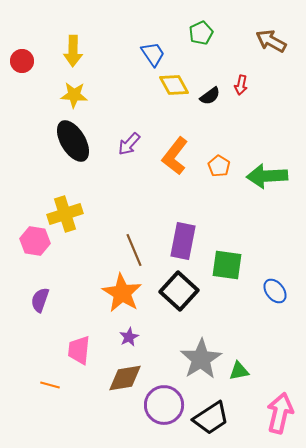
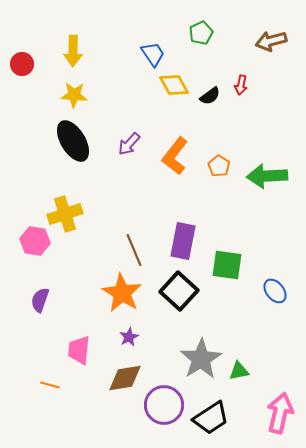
brown arrow: rotated 44 degrees counterclockwise
red circle: moved 3 px down
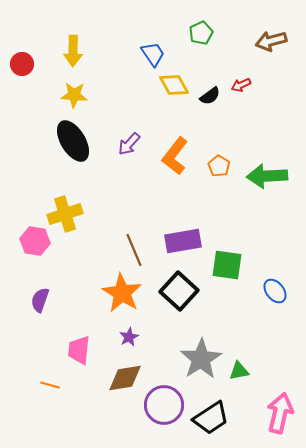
red arrow: rotated 54 degrees clockwise
purple rectangle: rotated 69 degrees clockwise
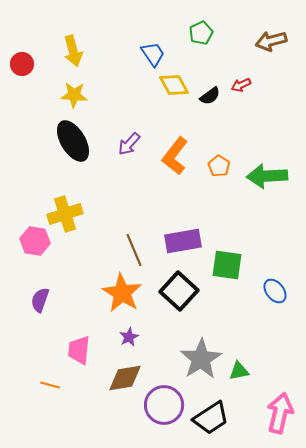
yellow arrow: rotated 16 degrees counterclockwise
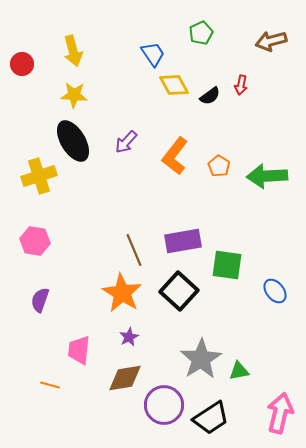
red arrow: rotated 54 degrees counterclockwise
purple arrow: moved 3 px left, 2 px up
yellow cross: moved 26 px left, 38 px up
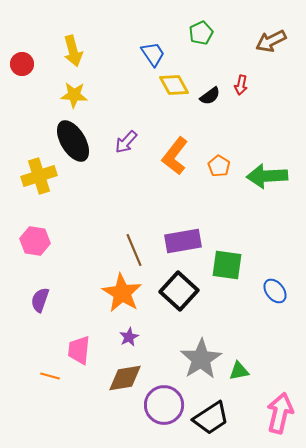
brown arrow: rotated 12 degrees counterclockwise
orange line: moved 9 px up
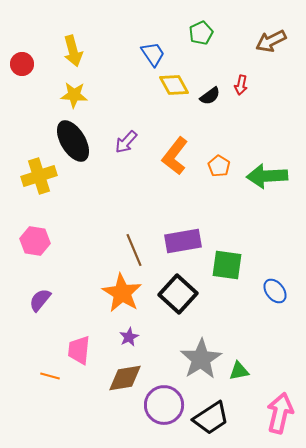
black square: moved 1 px left, 3 px down
purple semicircle: rotated 20 degrees clockwise
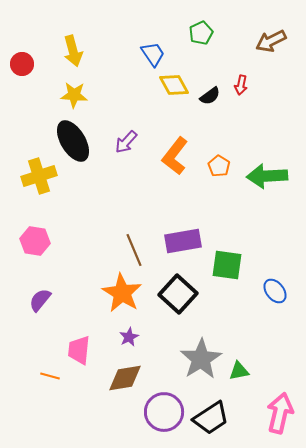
purple circle: moved 7 px down
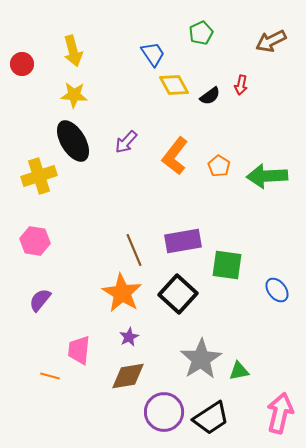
blue ellipse: moved 2 px right, 1 px up
brown diamond: moved 3 px right, 2 px up
